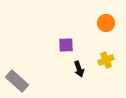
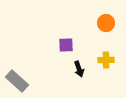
yellow cross: rotated 21 degrees clockwise
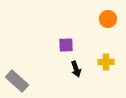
orange circle: moved 2 px right, 4 px up
yellow cross: moved 2 px down
black arrow: moved 3 px left
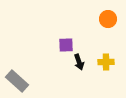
black arrow: moved 3 px right, 7 px up
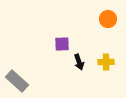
purple square: moved 4 px left, 1 px up
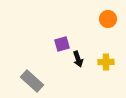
purple square: rotated 14 degrees counterclockwise
black arrow: moved 1 px left, 3 px up
gray rectangle: moved 15 px right
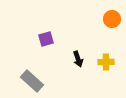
orange circle: moved 4 px right
purple square: moved 16 px left, 5 px up
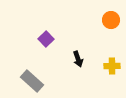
orange circle: moved 1 px left, 1 px down
purple square: rotated 28 degrees counterclockwise
yellow cross: moved 6 px right, 4 px down
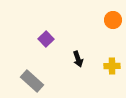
orange circle: moved 2 px right
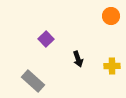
orange circle: moved 2 px left, 4 px up
gray rectangle: moved 1 px right
